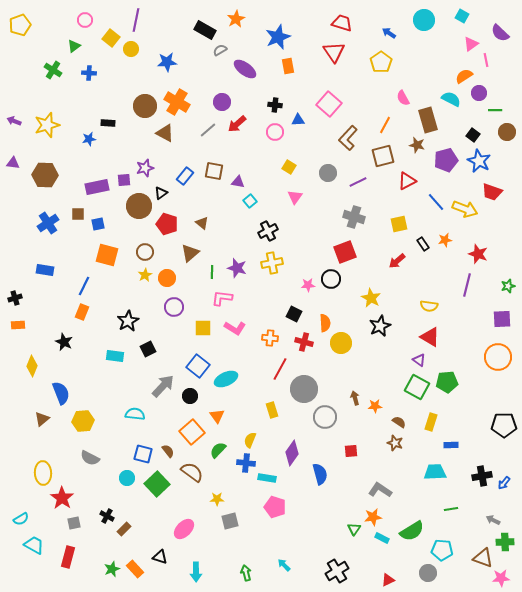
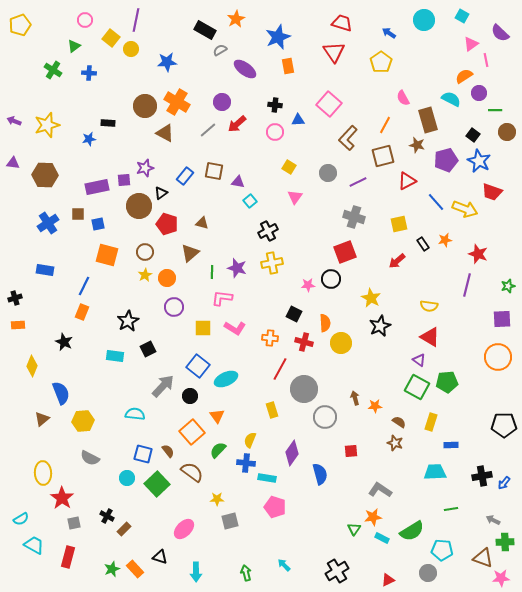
brown triangle at (202, 223): rotated 24 degrees counterclockwise
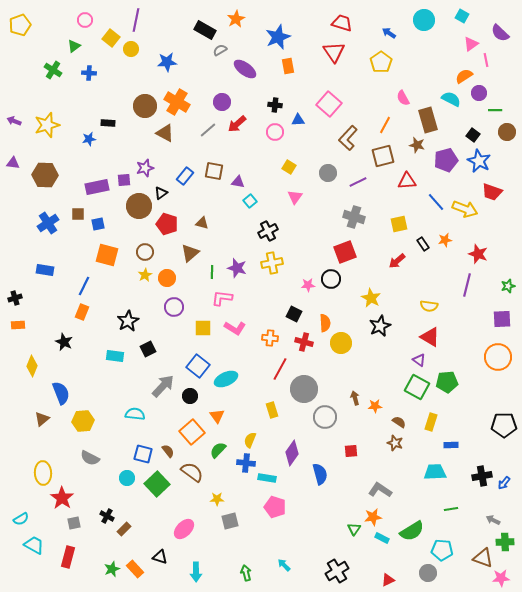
red triangle at (407, 181): rotated 24 degrees clockwise
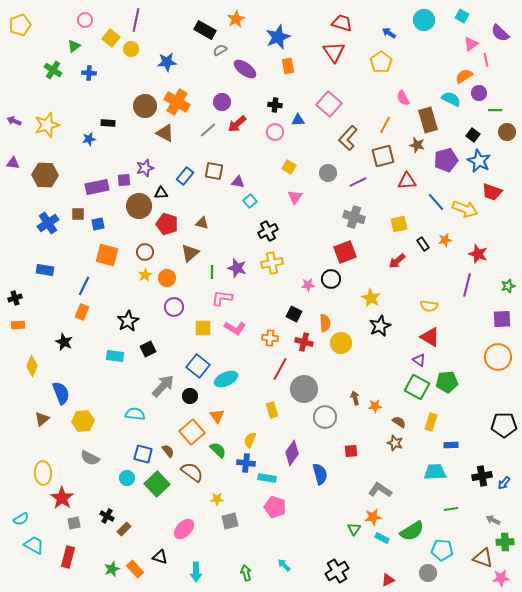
black triangle at (161, 193): rotated 32 degrees clockwise
green semicircle at (218, 450): rotated 90 degrees clockwise
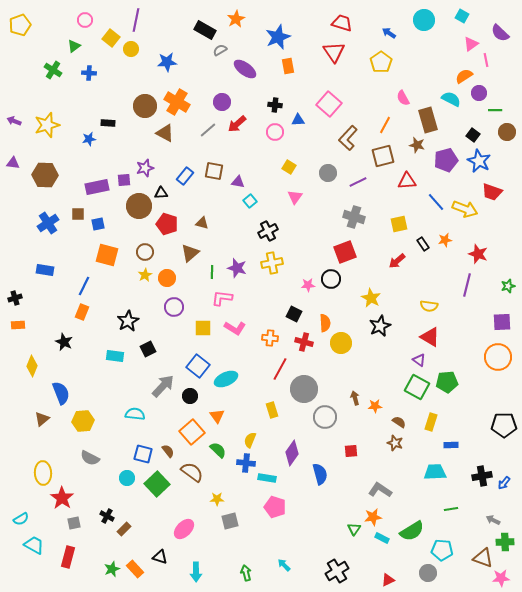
purple square at (502, 319): moved 3 px down
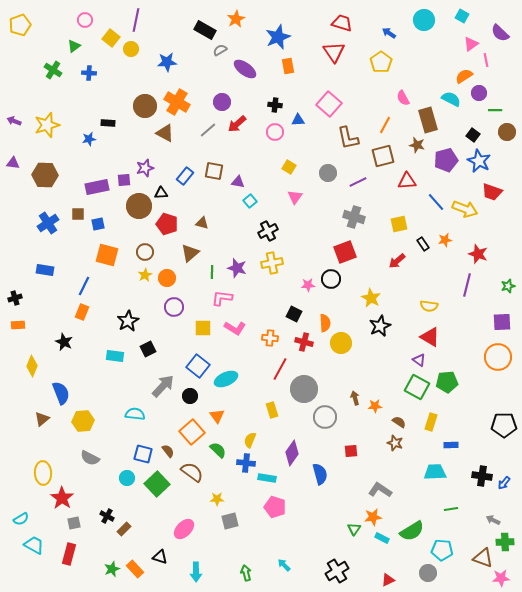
brown L-shape at (348, 138): rotated 55 degrees counterclockwise
black cross at (482, 476): rotated 18 degrees clockwise
red rectangle at (68, 557): moved 1 px right, 3 px up
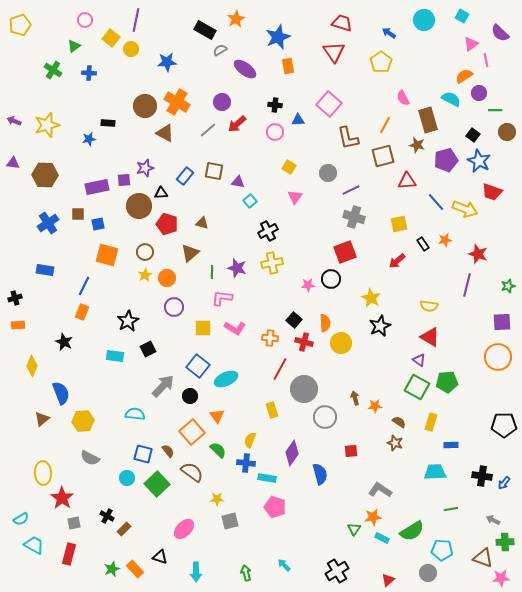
purple line at (358, 182): moved 7 px left, 8 px down
black square at (294, 314): moved 6 px down; rotated 14 degrees clockwise
red triangle at (388, 580): rotated 16 degrees counterclockwise
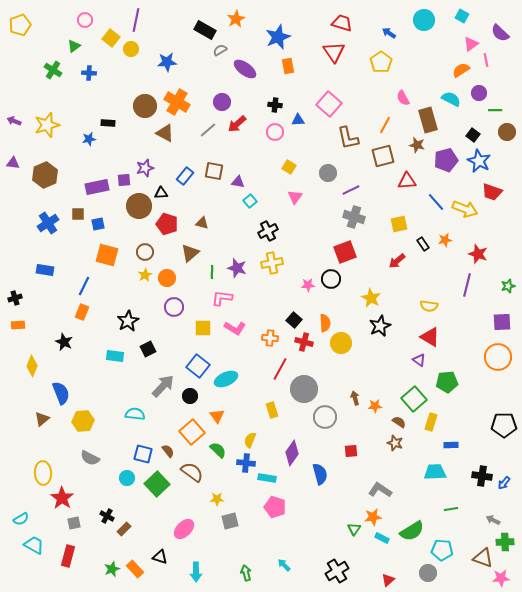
orange semicircle at (464, 76): moved 3 px left, 6 px up
brown hexagon at (45, 175): rotated 25 degrees counterclockwise
green square at (417, 387): moved 3 px left, 12 px down; rotated 20 degrees clockwise
red rectangle at (69, 554): moved 1 px left, 2 px down
